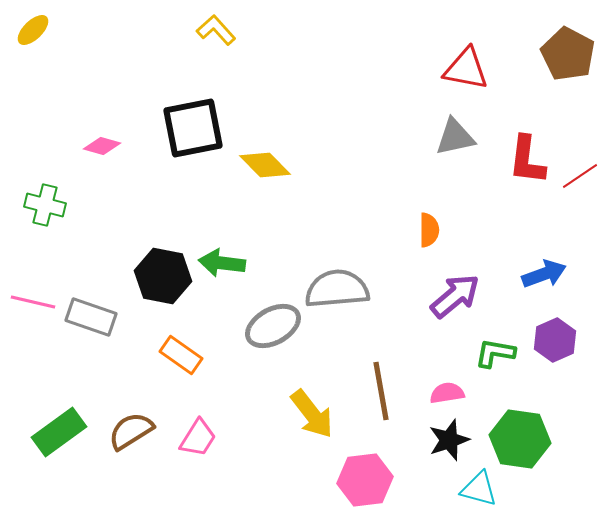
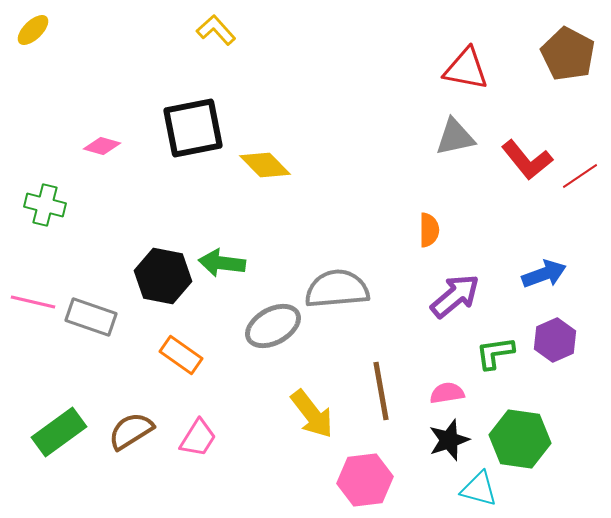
red L-shape: rotated 46 degrees counterclockwise
green L-shape: rotated 18 degrees counterclockwise
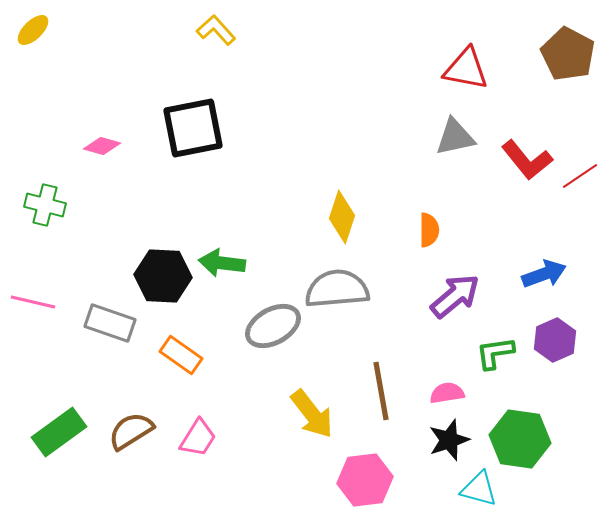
yellow diamond: moved 77 px right, 52 px down; rotated 63 degrees clockwise
black hexagon: rotated 8 degrees counterclockwise
gray rectangle: moved 19 px right, 6 px down
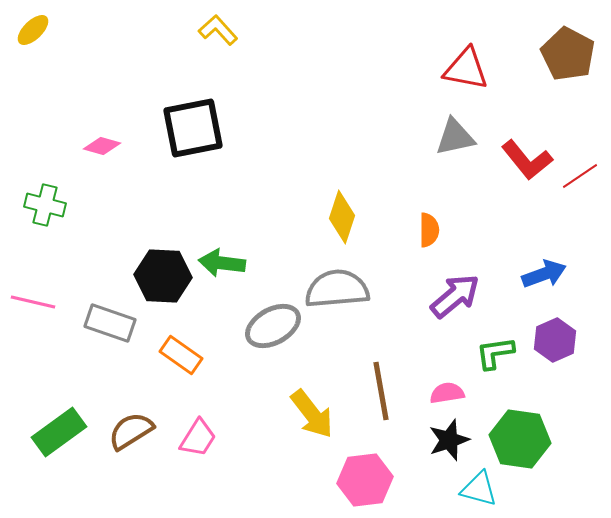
yellow L-shape: moved 2 px right
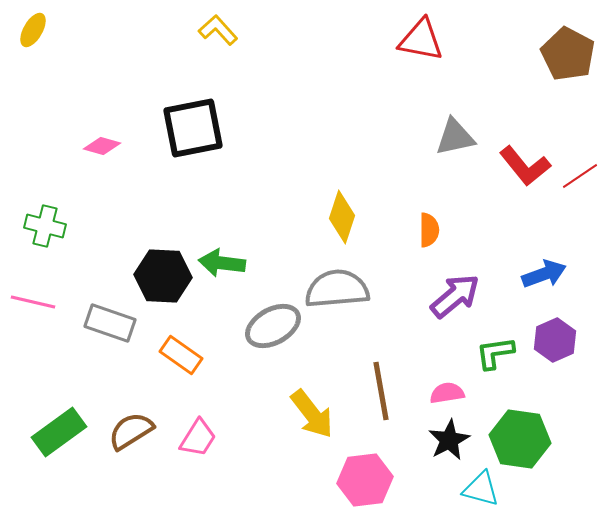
yellow ellipse: rotated 16 degrees counterclockwise
red triangle: moved 45 px left, 29 px up
red L-shape: moved 2 px left, 6 px down
green cross: moved 21 px down
black star: rotated 9 degrees counterclockwise
cyan triangle: moved 2 px right
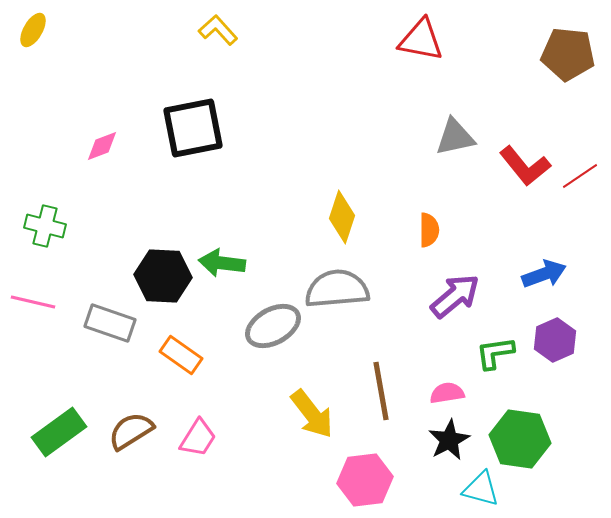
brown pentagon: rotated 22 degrees counterclockwise
pink diamond: rotated 36 degrees counterclockwise
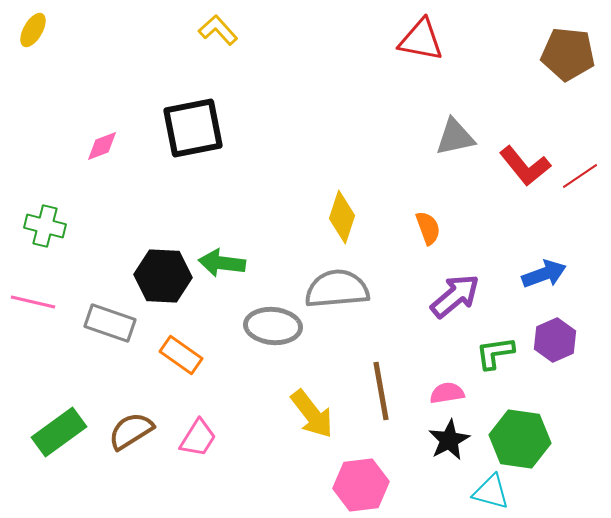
orange semicircle: moved 1 px left, 2 px up; rotated 20 degrees counterclockwise
gray ellipse: rotated 34 degrees clockwise
pink hexagon: moved 4 px left, 5 px down
cyan triangle: moved 10 px right, 3 px down
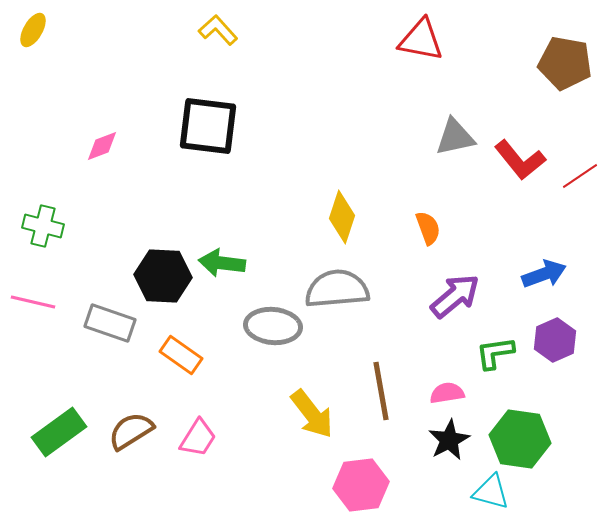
brown pentagon: moved 3 px left, 9 px down; rotated 4 degrees clockwise
black square: moved 15 px right, 2 px up; rotated 18 degrees clockwise
red L-shape: moved 5 px left, 6 px up
green cross: moved 2 px left
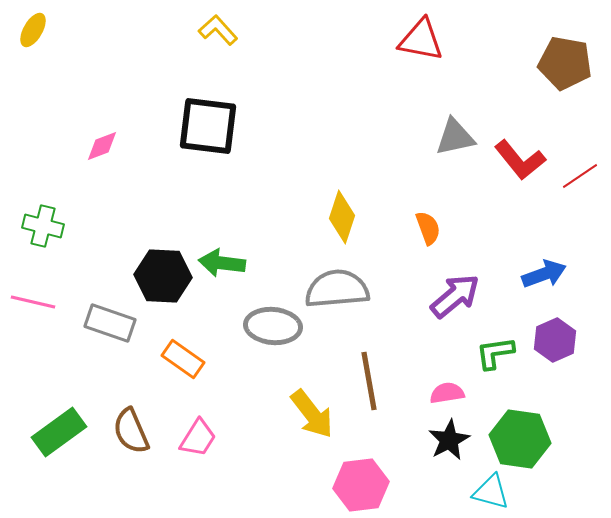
orange rectangle: moved 2 px right, 4 px down
brown line: moved 12 px left, 10 px up
brown semicircle: rotated 81 degrees counterclockwise
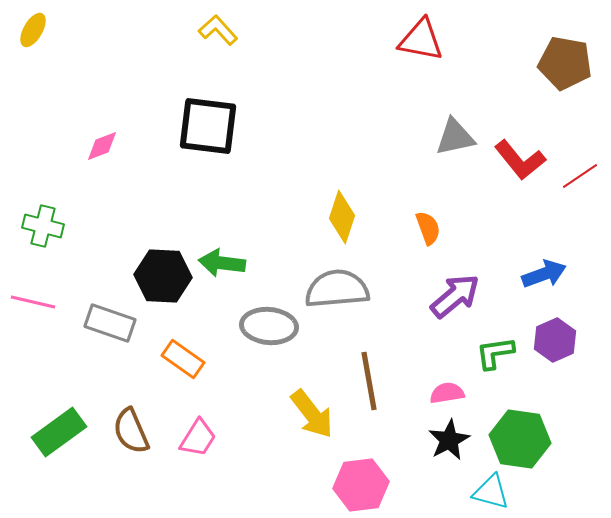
gray ellipse: moved 4 px left
